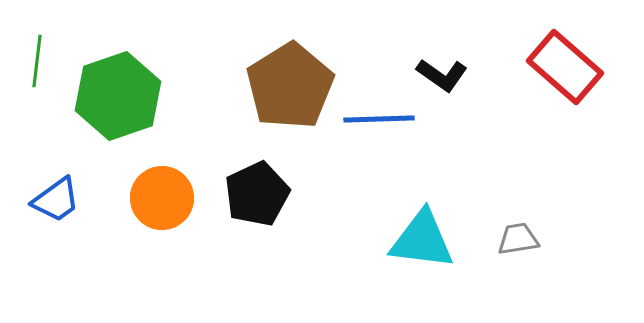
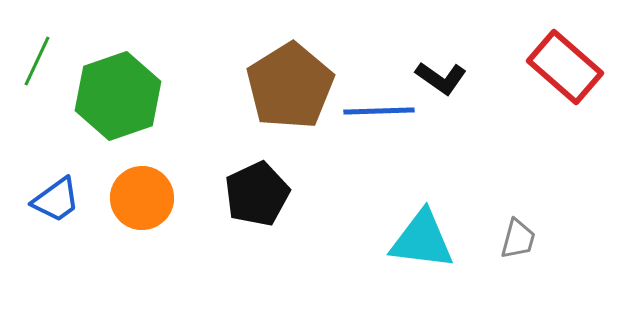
green line: rotated 18 degrees clockwise
black L-shape: moved 1 px left, 3 px down
blue line: moved 8 px up
orange circle: moved 20 px left
gray trapezoid: rotated 114 degrees clockwise
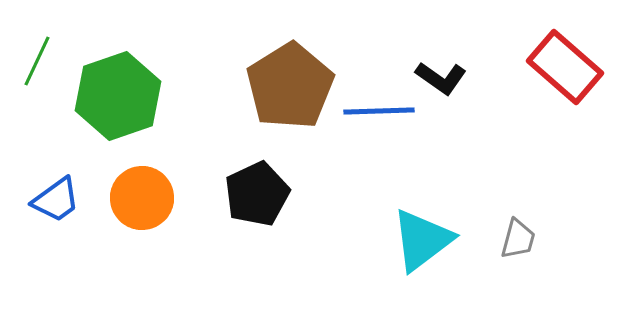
cyan triangle: rotated 44 degrees counterclockwise
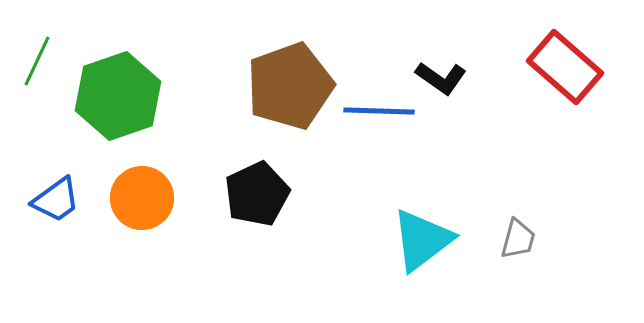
brown pentagon: rotated 12 degrees clockwise
blue line: rotated 4 degrees clockwise
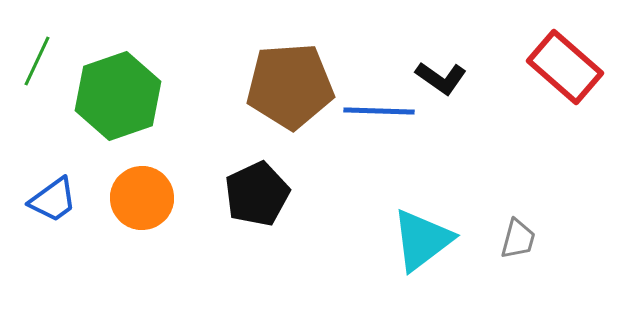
brown pentagon: rotated 16 degrees clockwise
blue trapezoid: moved 3 px left
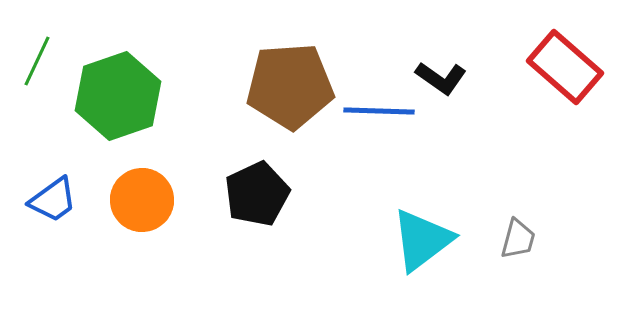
orange circle: moved 2 px down
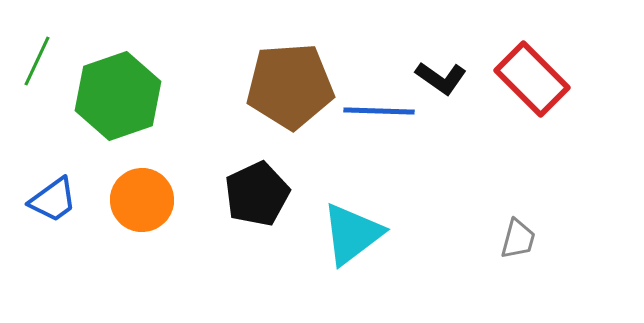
red rectangle: moved 33 px left, 12 px down; rotated 4 degrees clockwise
cyan triangle: moved 70 px left, 6 px up
